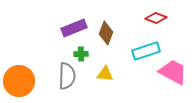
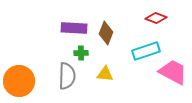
purple rectangle: rotated 25 degrees clockwise
green cross: moved 1 px up
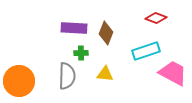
pink trapezoid: moved 1 px down
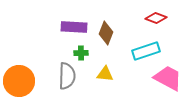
purple rectangle: moved 1 px up
pink trapezoid: moved 5 px left, 5 px down
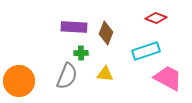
gray semicircle: rotated 20 degrees clockwise
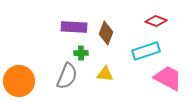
red diamond: moved 3 px down
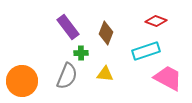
purple rectangle: moved 6 px left; rotated 50 degrees clockwise
orange circle: moved 3 px right
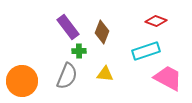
brown diamond: moved 4 px left, 1 px up
green cross: moved 2 px left, 2 px up
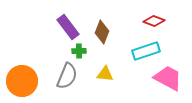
red diamond: moved 2 px left
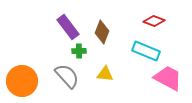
cyan rectangle: rotated 40 degrees clockwise
gray semicircle: rotated 64 degrees counterclockwise
